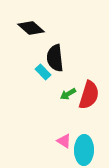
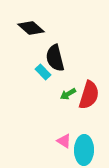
black semicircle: rotated 8 degrees counterclockwise
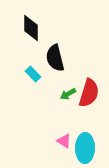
black diamond: rotated 48 degrees clockwise
cyan rectangle: moved 10 px left, 2 px down
red semicircle: moved 2 px up
cyan ellipse: moved 1 px right, 2 px up
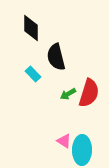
black semicircle: moved 1 px right, 1 px up
cyan ellipse: moved 3 px left, 2 px down
